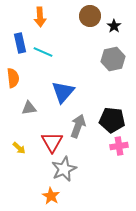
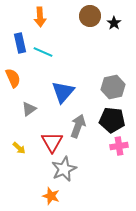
black star: moved 3 px up
gray hexagon: moved 28 px down
orange semicircle: rotated 18 degrees counterclockwise
gray triangle: moved 1 px down; rotated 28 degrees counterclockwise
orange star: rotated 12 degrees counterclockwise
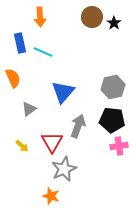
brown circle: moved 2 px right, 1 px down
yellow arrow: moved 3 px right, 2 px up
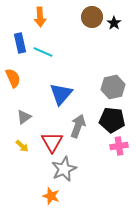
blue triangle: moved 2 px left, 2 px down
gray triangle: moved 5 px left, 8 px down
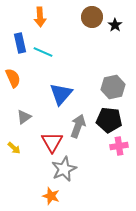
black star: moved 1 px right, 2 px down
black pentagon: moved 3 px left
yellow arrow: moved 8 px left, 2 px down
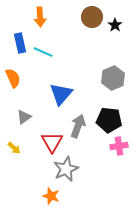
gray hexagon: moved 9 px up; rotated 10 degrees counterclockwise
gray star: moved 2 px right
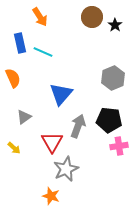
orange arrow: rotated 30 degrees counterclockwise
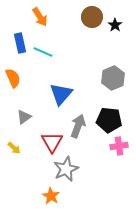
orange star: rotated 12 degrees clockwise
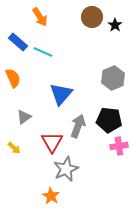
blue rectangle: moved 2 px left, 1 px up; rotated 36 degrees counterclockwise
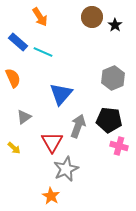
pink cross: rotated 24 degrees clockwise
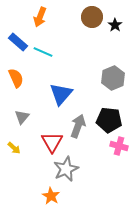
orange arrow: rotated 54 degrees clockwise
orange semicircle: moved 3 px right
gray triangle: moved 2 px left; rotated 14 degrees counterclockwise
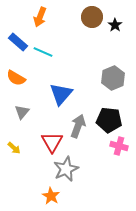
orange semicircle: rotated 144 degrees clockwise
gray triangle: moved 5 px up
